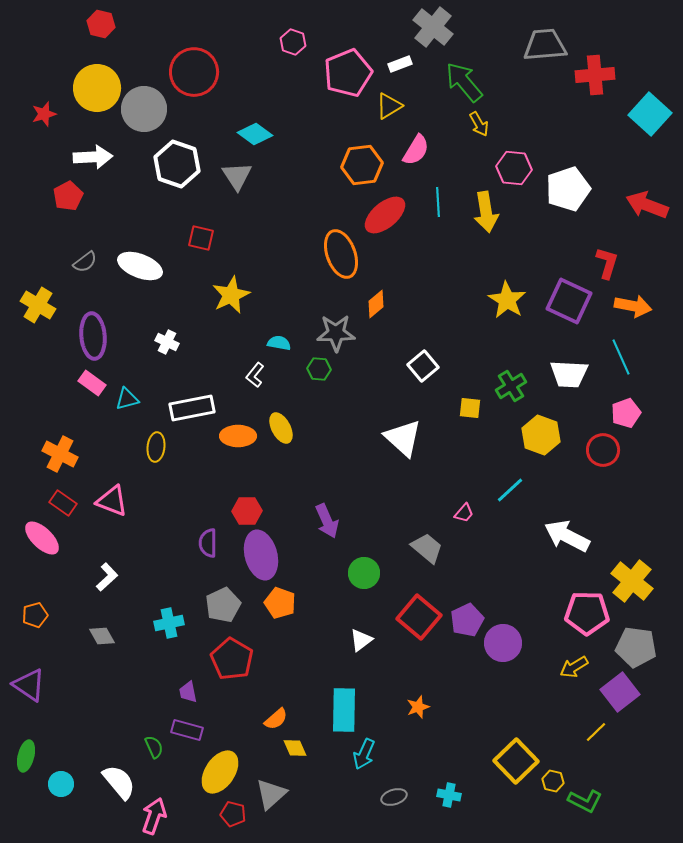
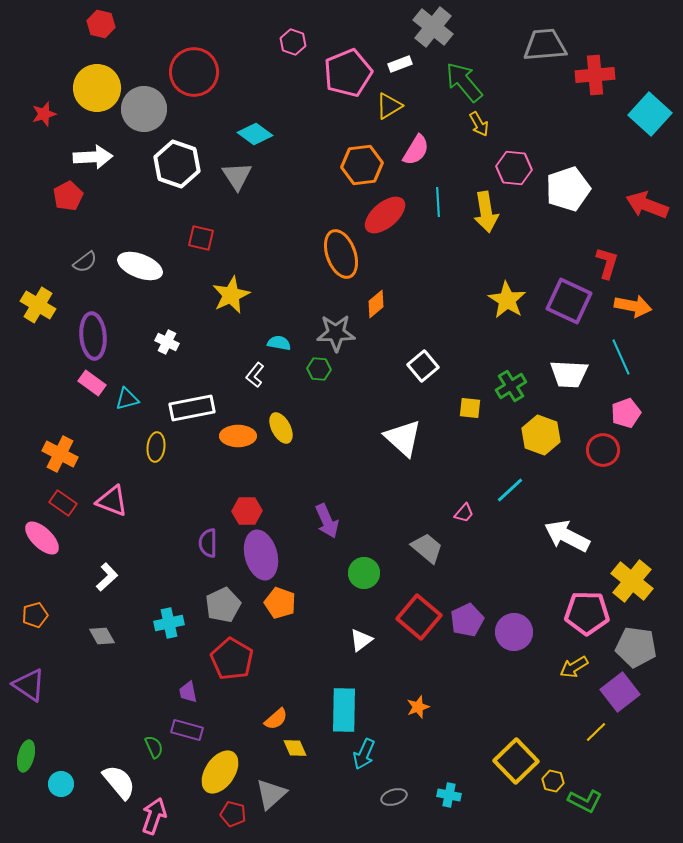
purple circle at (503, 643): moved 11 px right, 11 px up
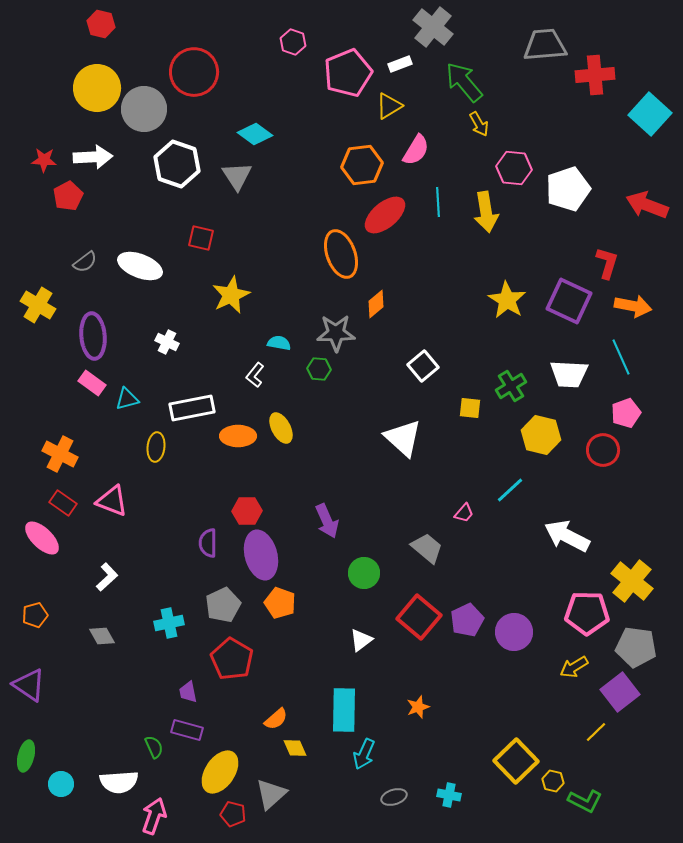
red star at (44, 114): moved 46 px down; rotated 20 degrees clockwise
yellow hexagon at (541, 435): rotated 6 degrees counterclockwise
white semicircle at (119, 782): rotated 126 degrees clockwise
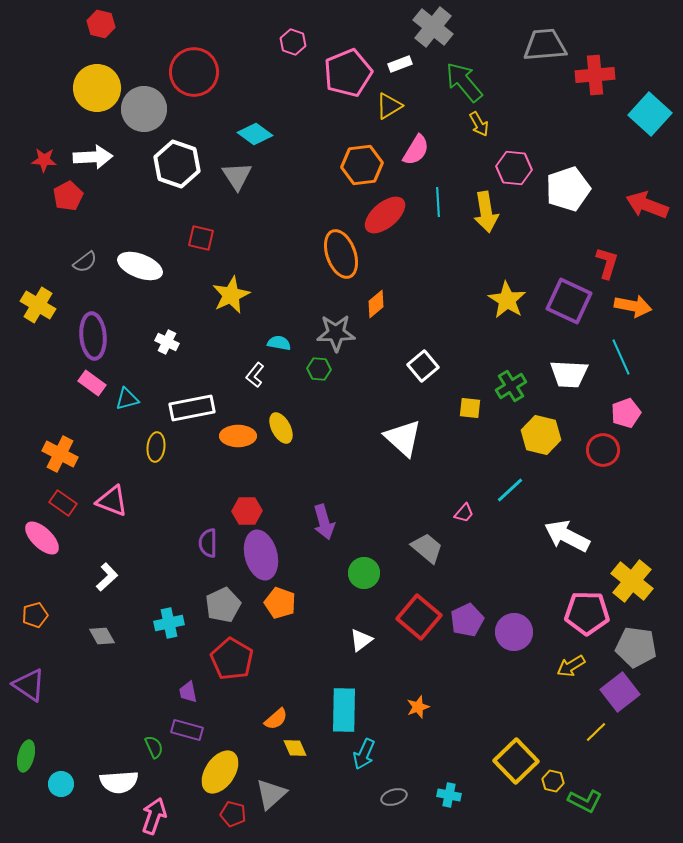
purple arrow at (327, 521): moved 3 px left, 1 px down; rotated 8 degrees clockwise
yellow arrow at (574, 667): moved 3 px left, 1 px up
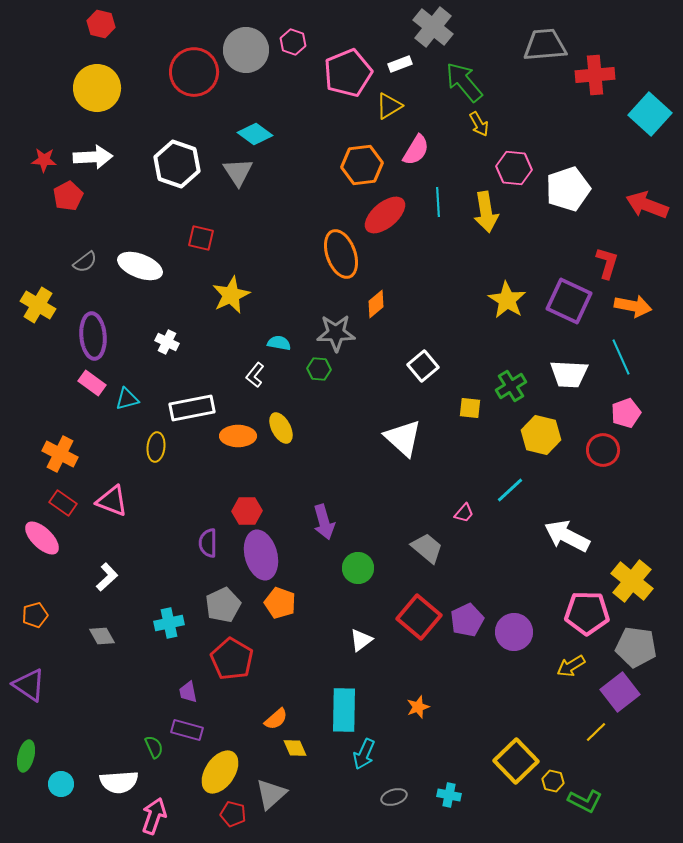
gray circle at (144, 109): moved 102 px right, 59 px up
gray triangle at (237, 176): moved 1 px right, 4 px up
green circle at (364, 573): moved 6 px left, 5 px up
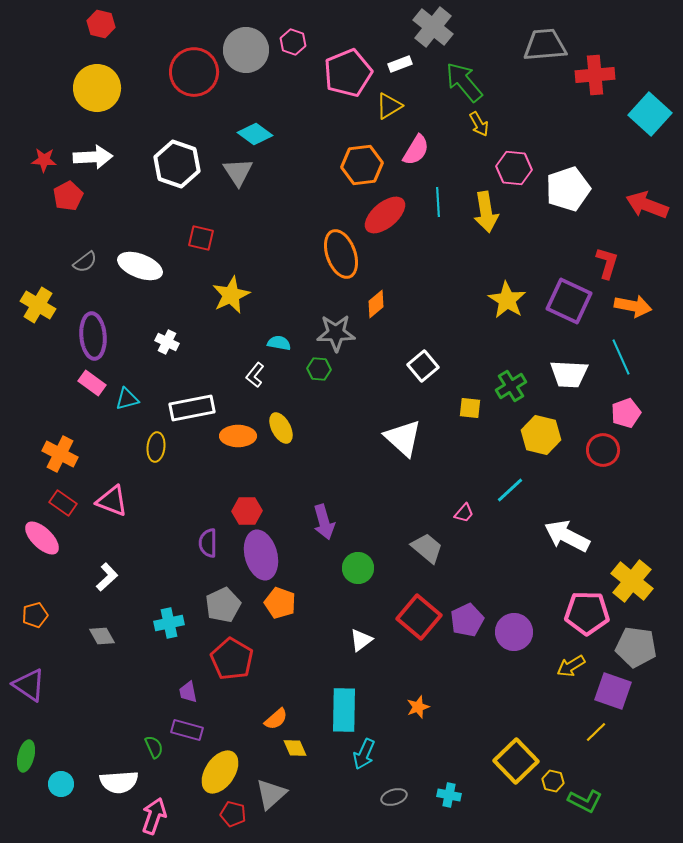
purple square at (620, 692): moved 7 px left, 1 px up; rotated 33 degrees counterclockwise
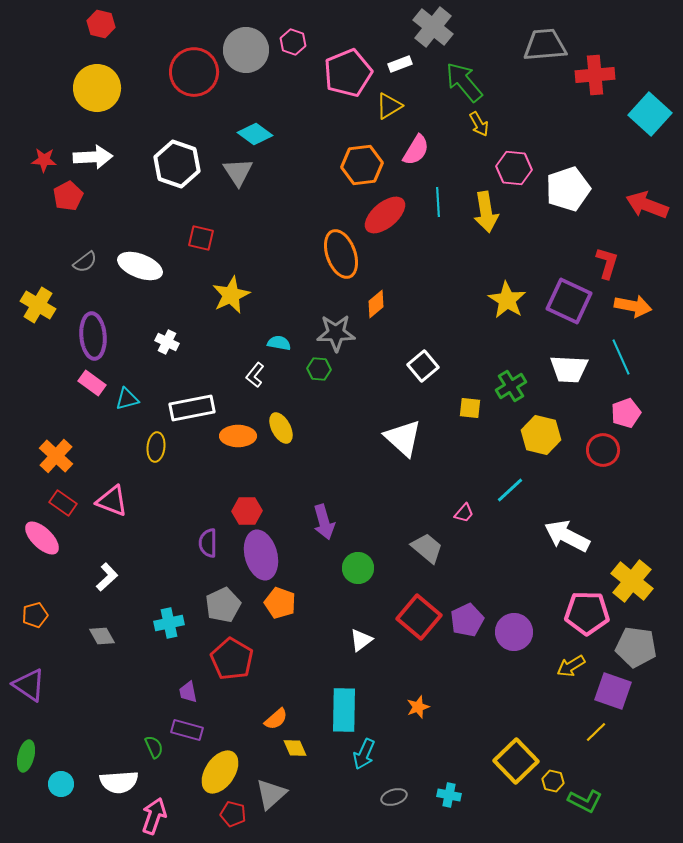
white trapezoid at (569, 374): moved 5 px up
orange cross at (60, 454): moved 4 px left, 2 px down; rotated 16 degrees clockwise
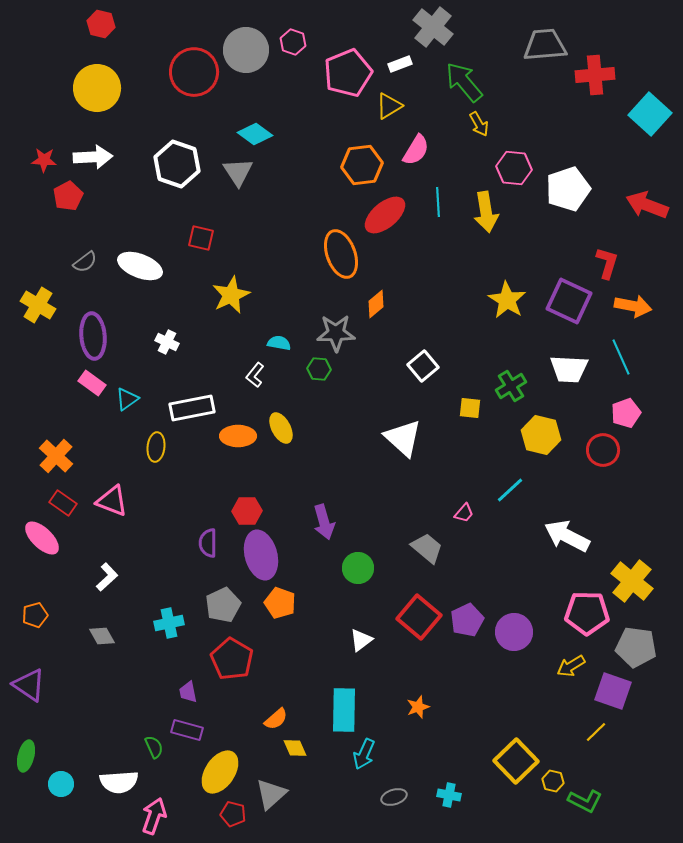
cyan triangle at (127, 399): rotated 20 degrees counterclockwise
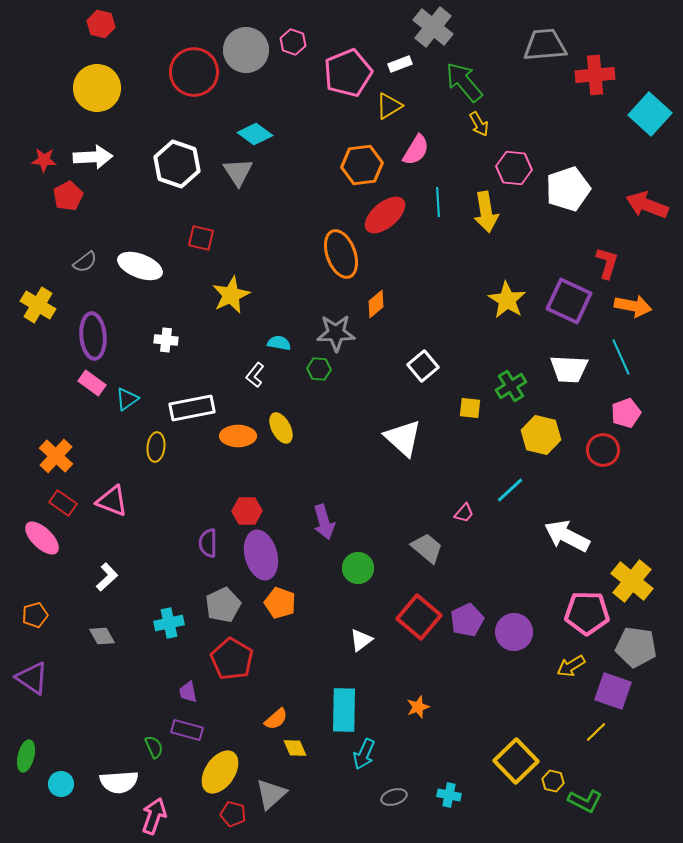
white cross at (167, 342): moved 1 px left, 2 px up; rotated 20 degrees counterclockwise
purple triangle at (29, 685): moved 3 px right, 7 px up
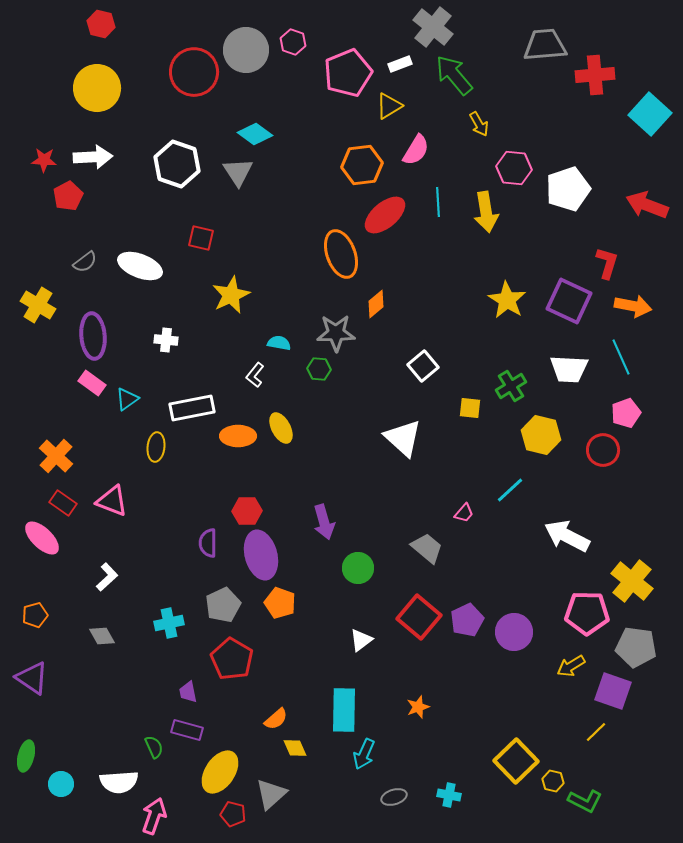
green arrow at (464, 82): moved 10 px left, 7 px up
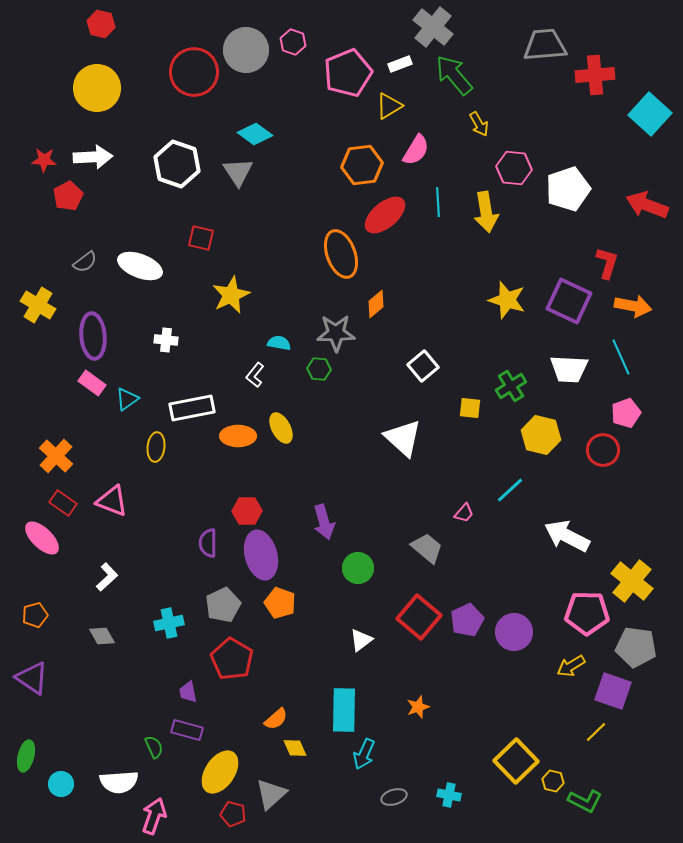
yellow star at (507, 300): rotated 15 degrees counterclockwise
